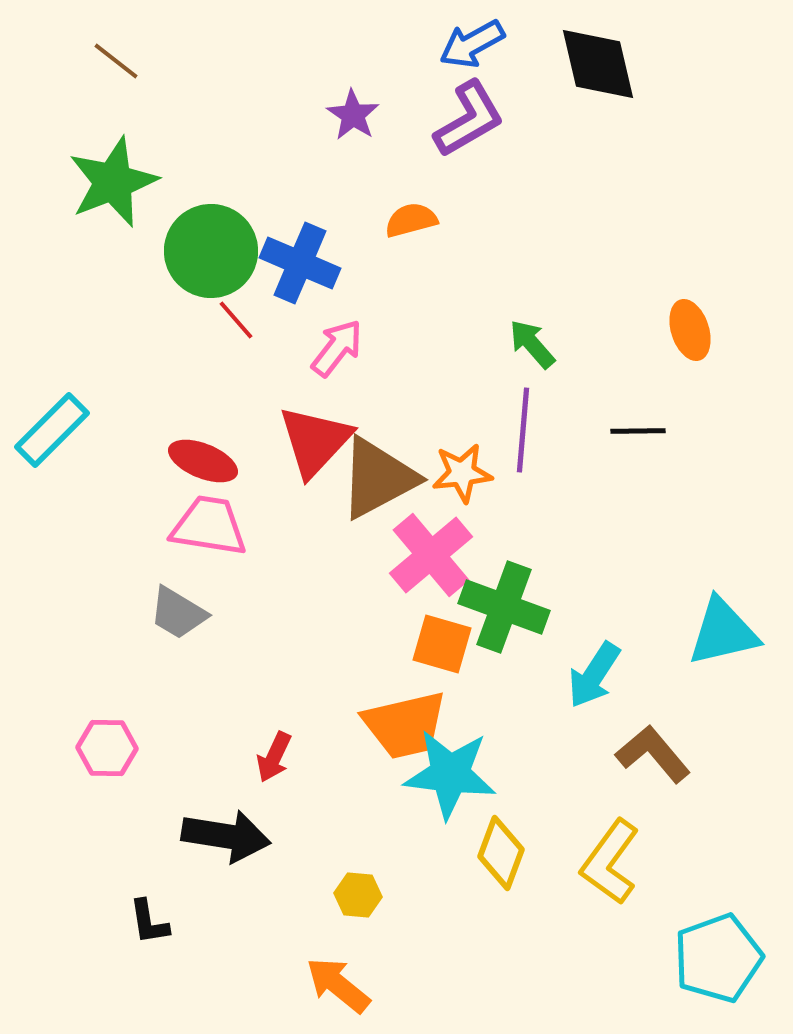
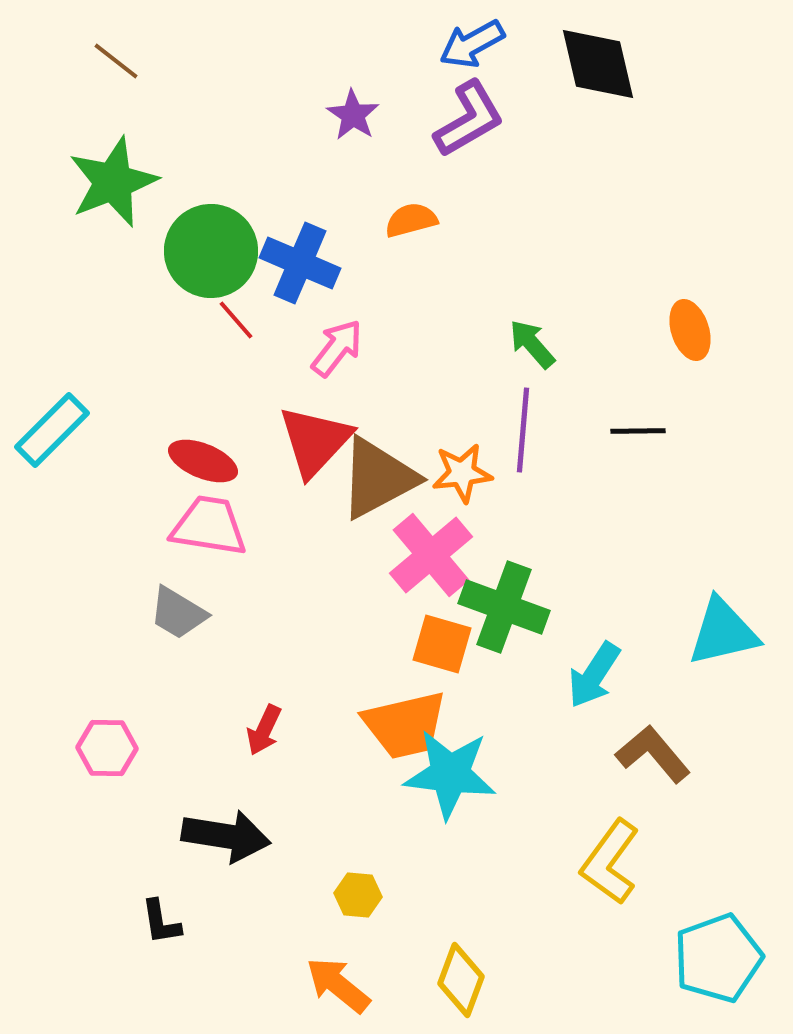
red arrow: moved 10 px left, 27 px up
yellow diamond: moved 40 px left, 127 px down
black L-shape: moved 12 px right
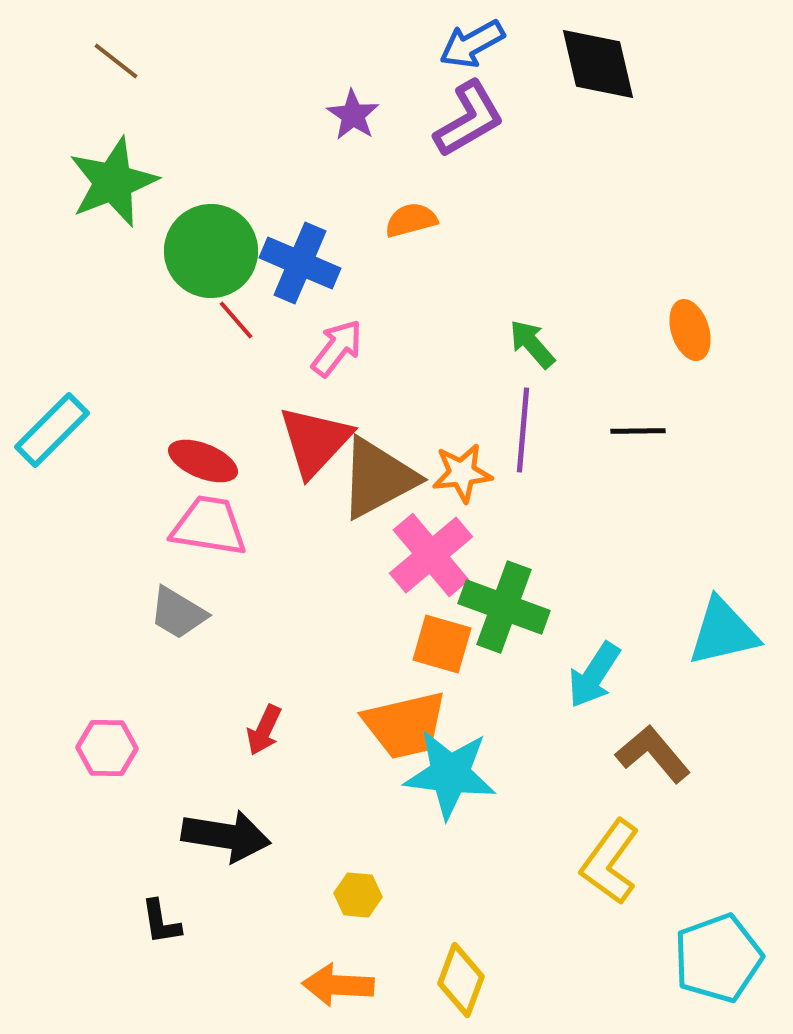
orange arrow: rotated 36 degrees counterclockwise
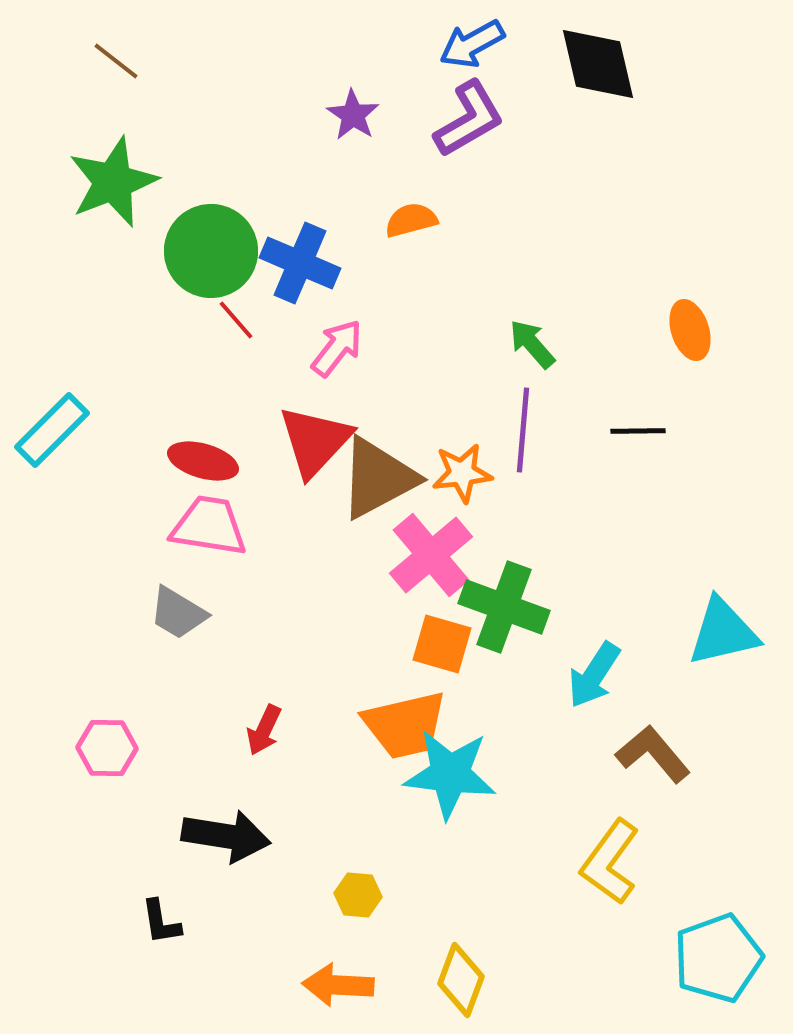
red ellipse: rotated 6 degrees counterclockwise
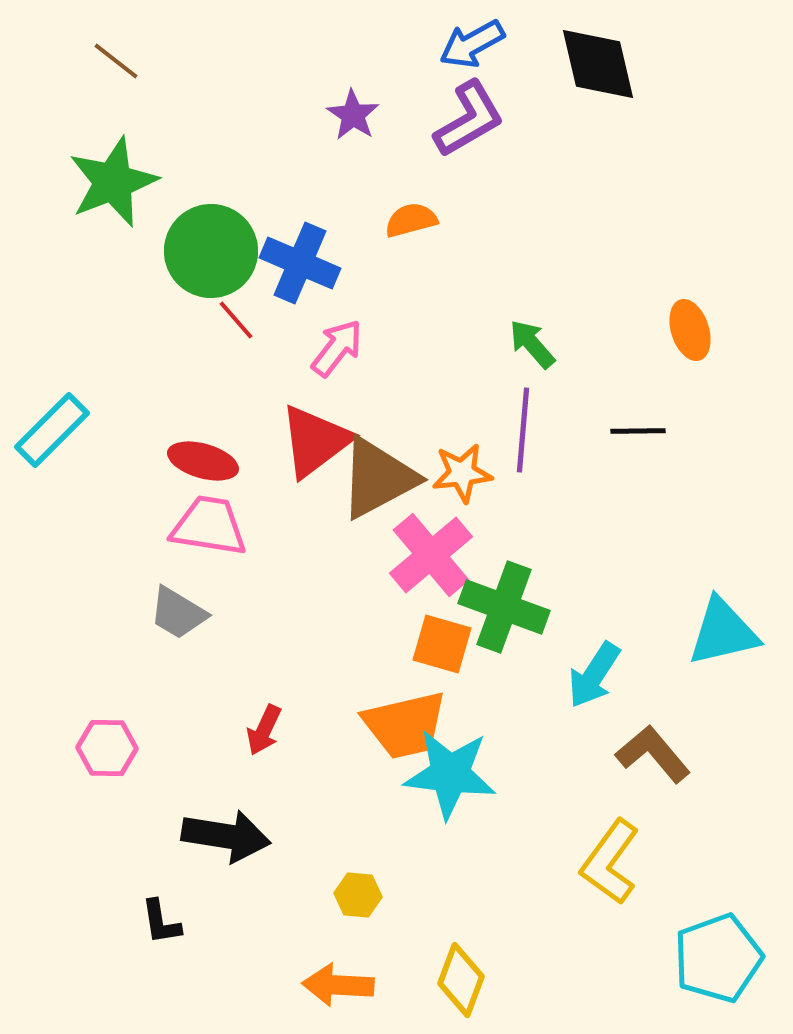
red triangle: rotated 10 degrees clockwise
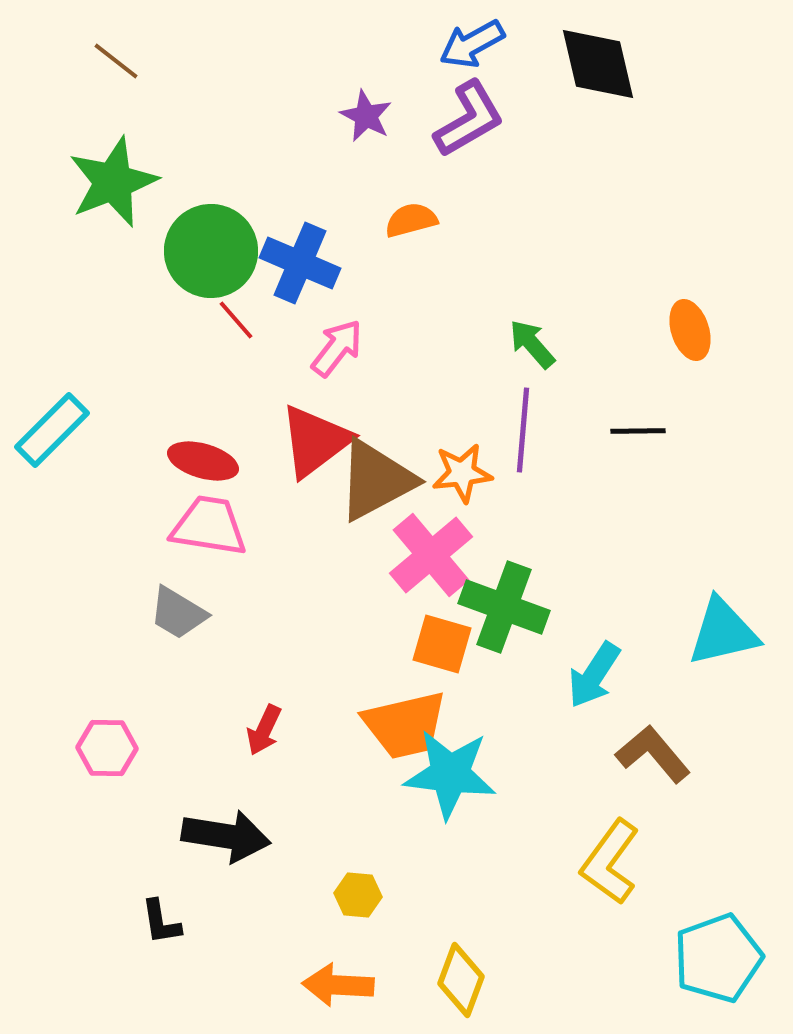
purple star: moved 13 px right, 1 px down; rotated 6 degrees counterclockwise
brown triangle: moved 2 px left, 2 px down
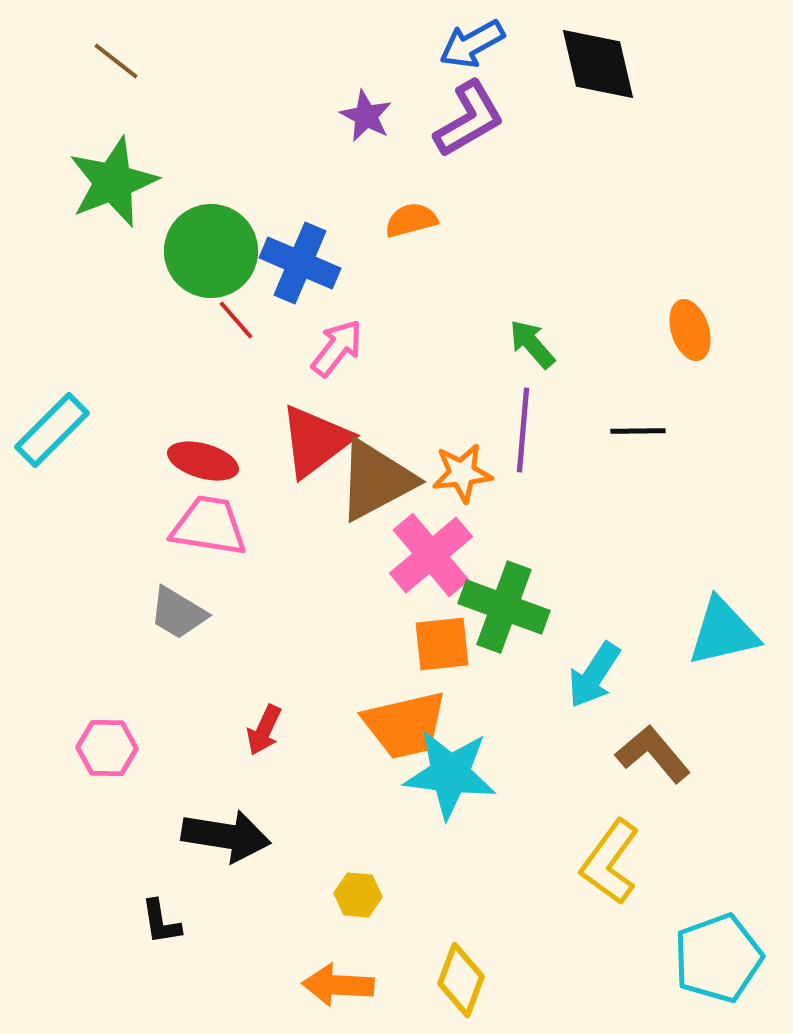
orange square: rotated 22 degrees counterclockwise
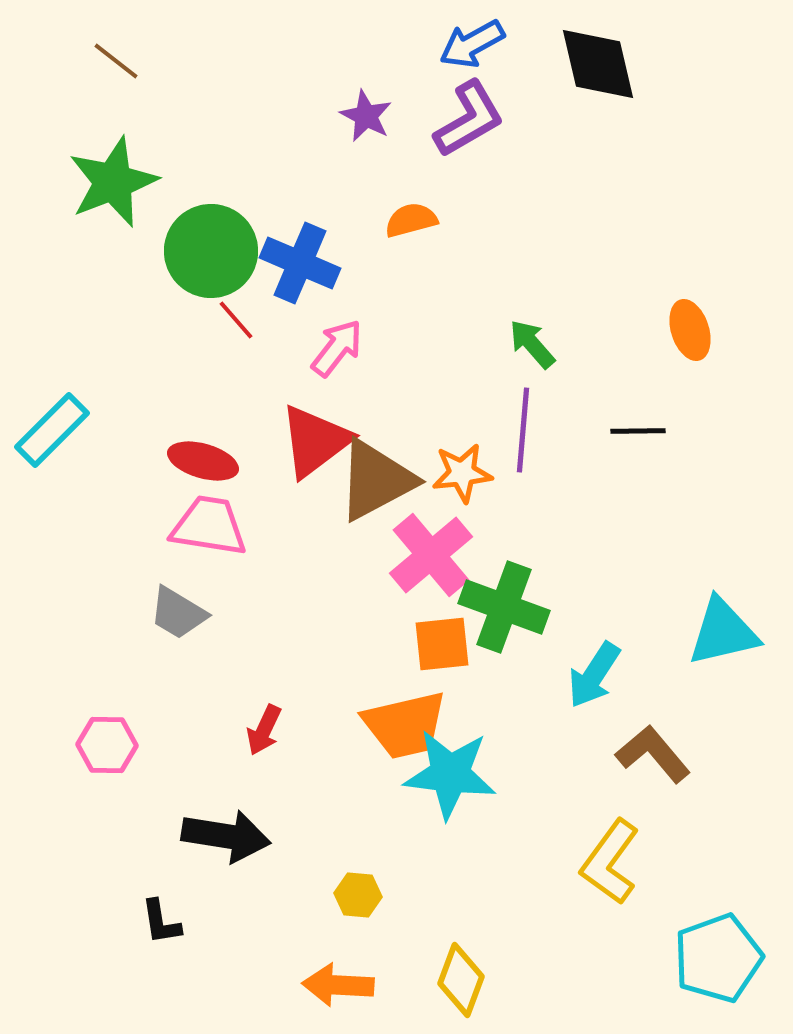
pink hexagon: moved 3 px up
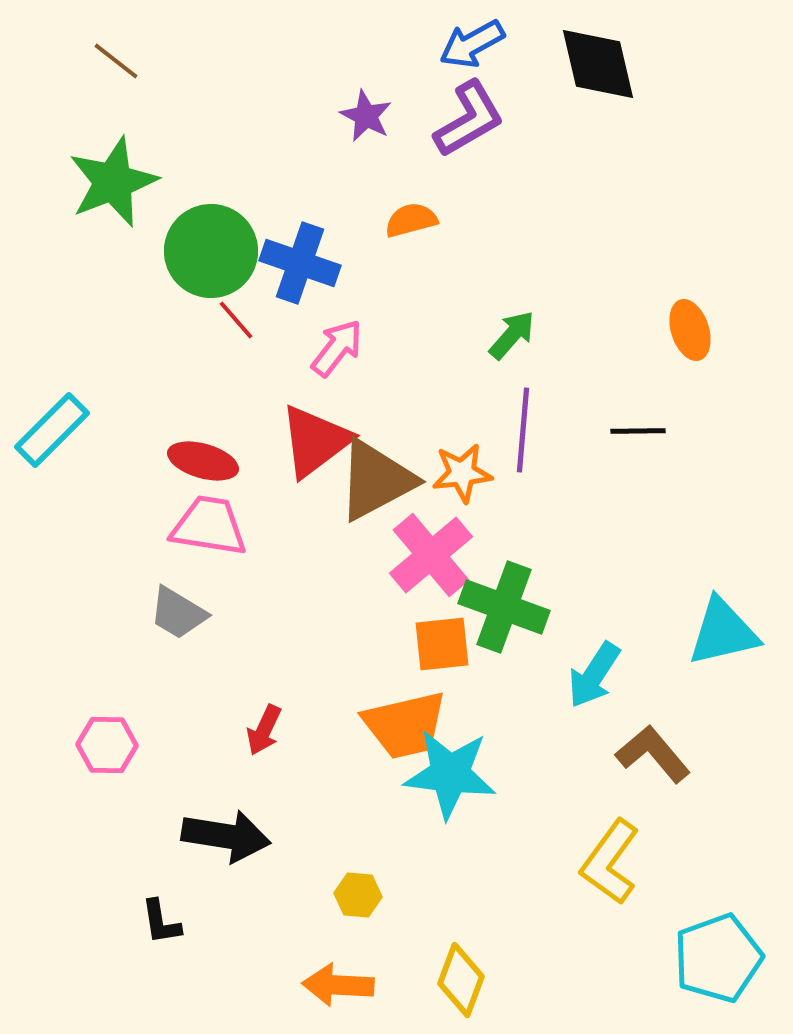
blue cross: rotated 4 degrees counterclockwise
green arrow: moved 20 px left, 9 px up; rotated 82 degrees clockwise
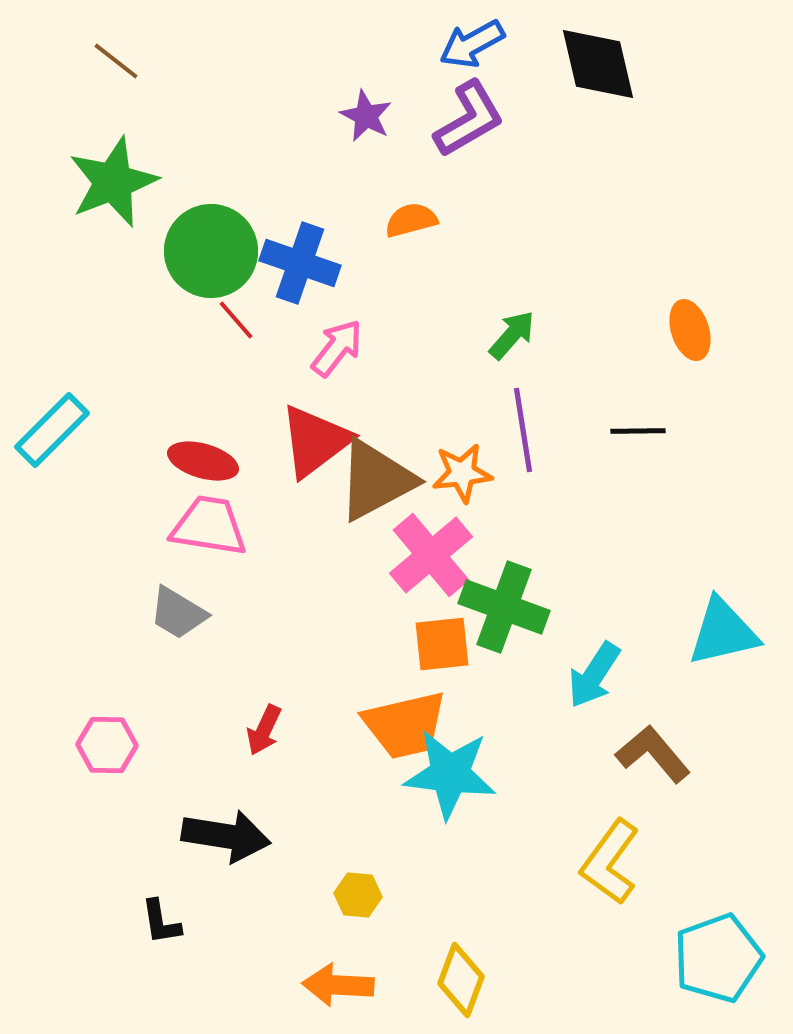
purple line: rotated 14 degrees counterclockwise
